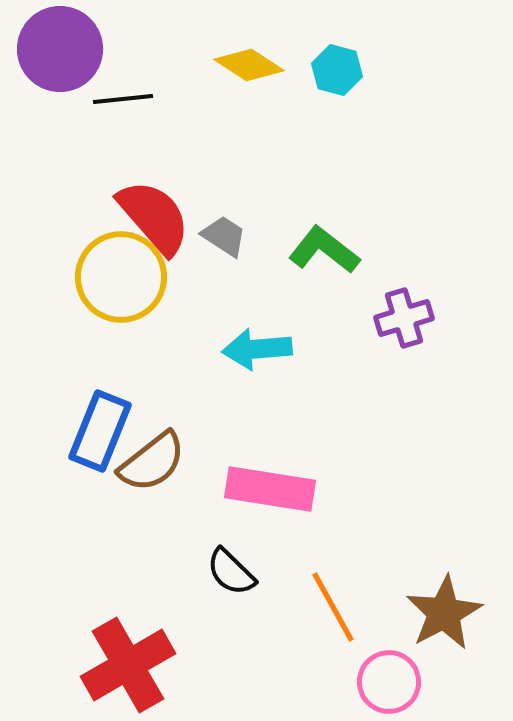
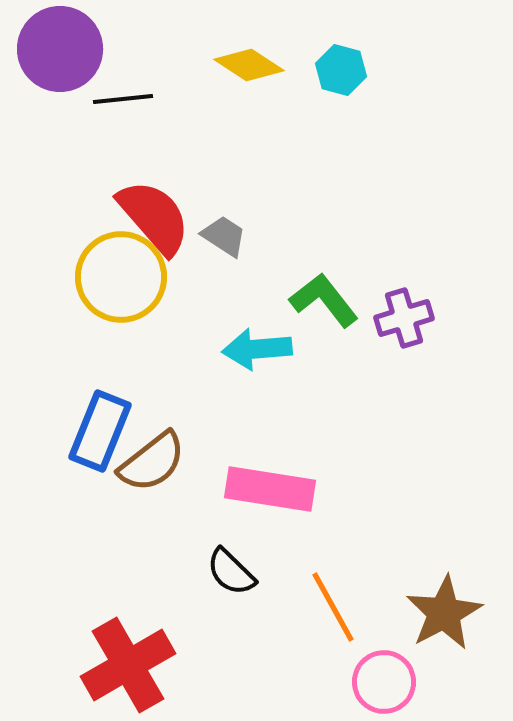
cyan hexagon: moved 4 px right
green L-shape: moved 50 px down; rotated 14 degrees clockwise
pink circle: moved 5 px left
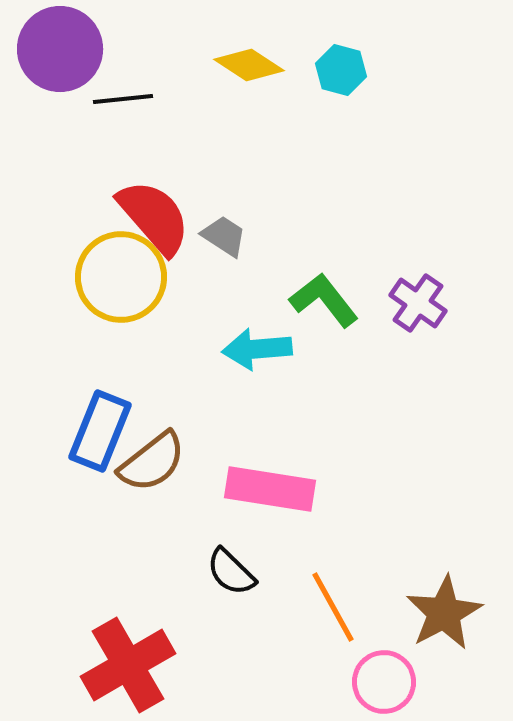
purple cross: moved 14 px right, 15 px up; rotated 38 degrees counterclockwise
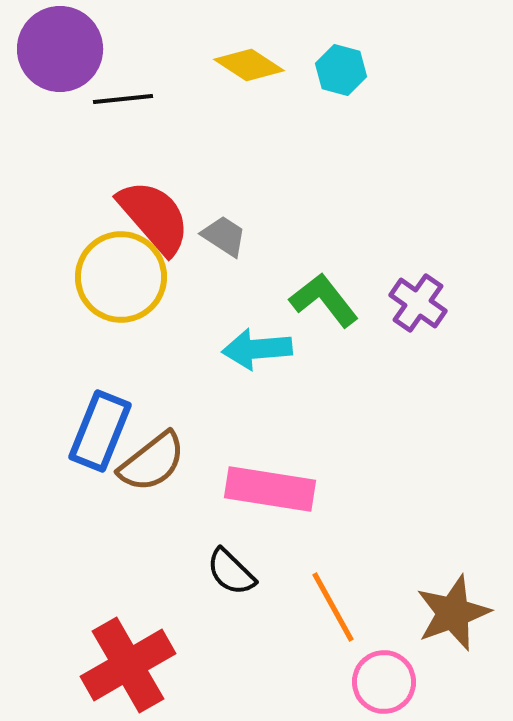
brown star: moved 9 px right; rotated 8 degrees clockwise
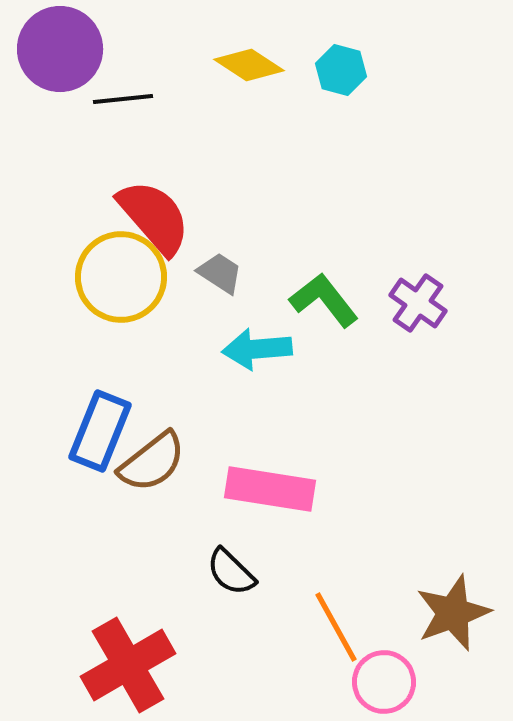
gray trapezoid: moved 4 px left, 37 px down
orange line: moved 3 px right, 20 px down
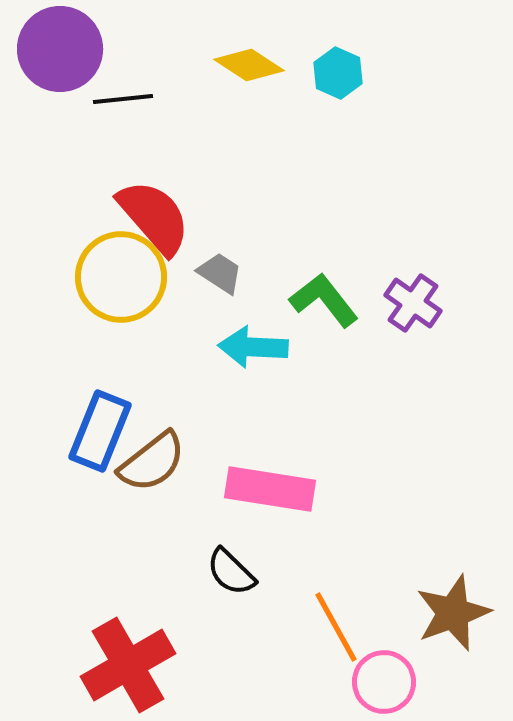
cyan hexagon: moved 3 px left, 3 px down; rotated 9 degrees clockwise
purple cross: moved 5 px left
cyan arrow: moved 4 px left, 2 px up; rotated 8 degrees clockwise
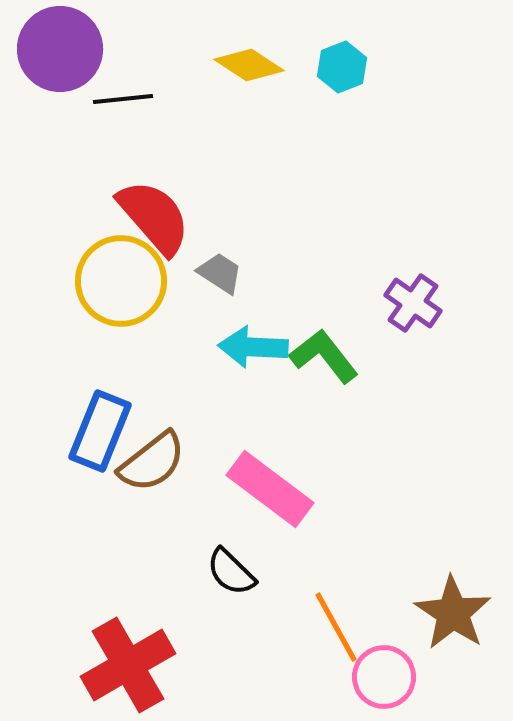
cyan hexagon: moved 4 px right, 6 px up; rotated 15 degrees clockwise
yellow circle: moved 4 px down
green L-shape: moved 56 px down
pink rectangle: rotated 28 degrees clockwise
brown star: rotated 18 degrees counterclockwise
pink circle: moved 5 px up
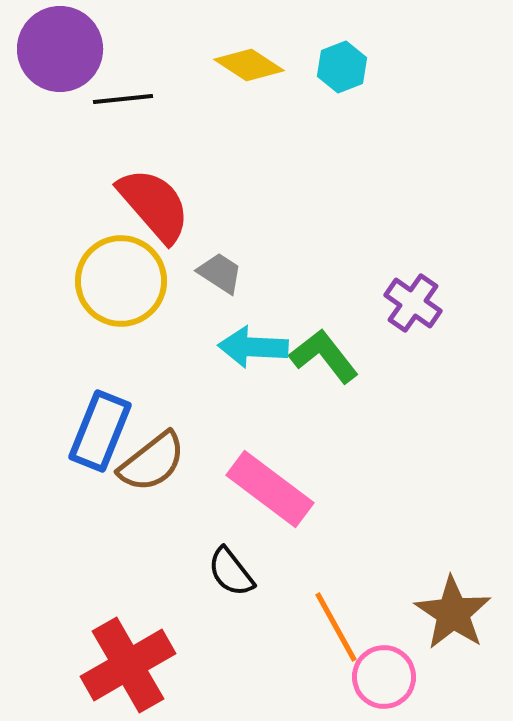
red semicircle: moved 12 px up
black semicircle: rotated 8 degrees clockwise
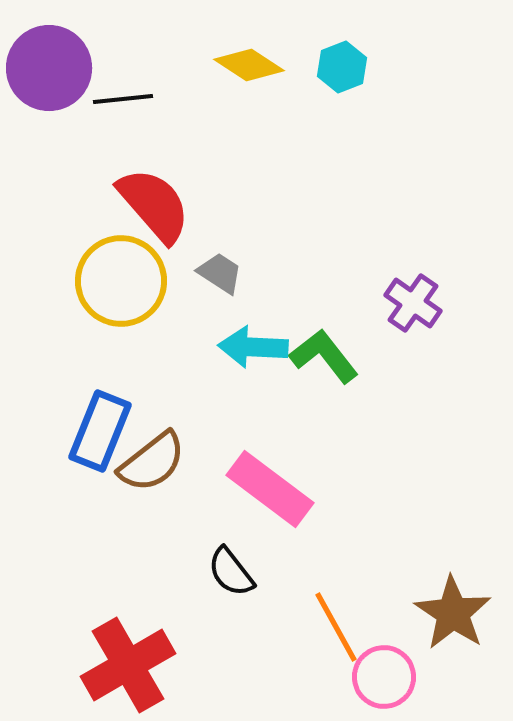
purple circle: moved 11 px left, 19 px down
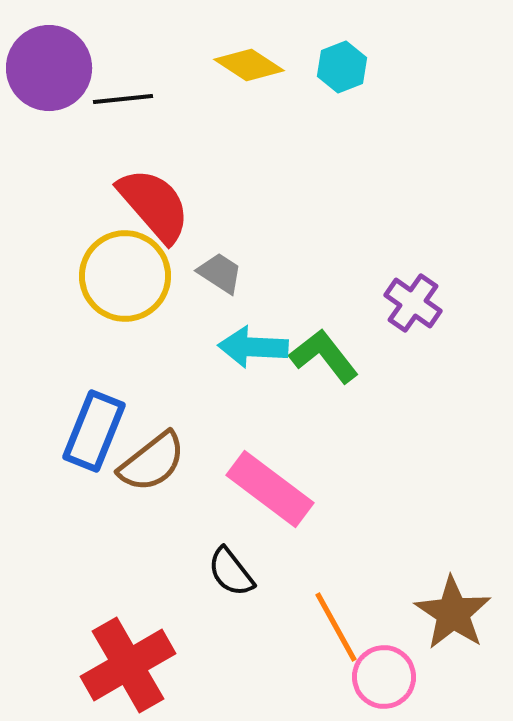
yellow circle: moved 4 px right, 5 px up
blue rectangle: moved 6 px left
